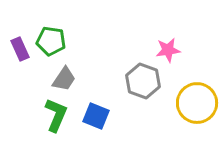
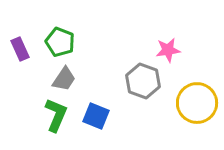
green pentagon: moved 9 px right, 1 px down; rotated 12 degrees clockwise
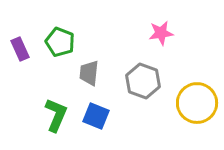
pink star: moved 7 px left, 17 px up
gray trapezoid: moved 25 px right, 6 px up; rotated 152 degrees clockwise
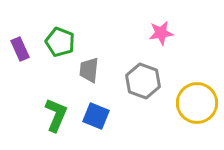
gray trapezoid: moved 3 px up
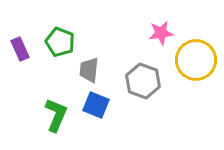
yellow circle: moved 1 px left, 43 px up
blue square: moved 11 px up
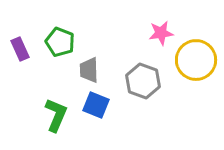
gray trapezoid: rotated 8 degrees counterclockwise
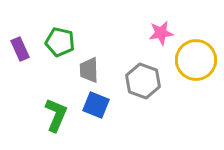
green pentagon: rotated 8 degrees counterclockwise
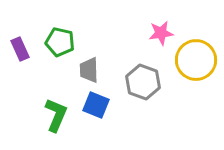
gray hexagon: moved 1 px down
